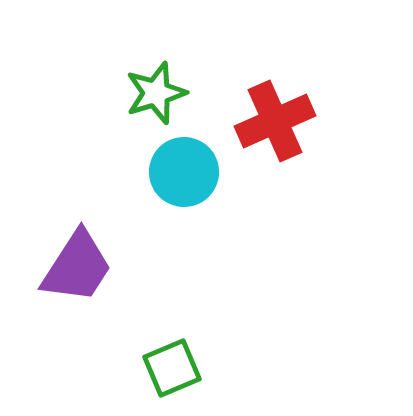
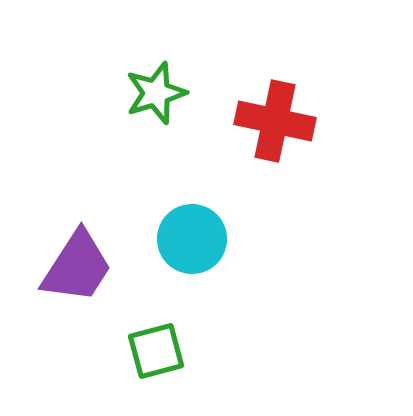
red cross: rotated 36 degrees clockwise
cyan circle: moved 8 px right, 67 px down
green square: moved 16 px left, 17 px up; rotated 8 degrees clockwise
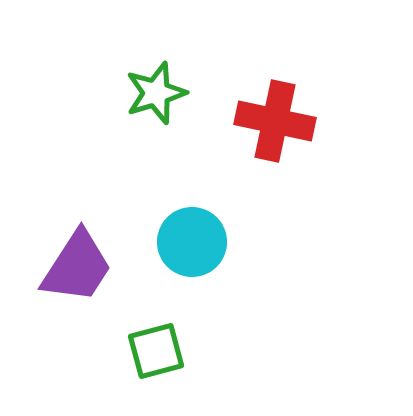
cyan circle: moved 3 px down
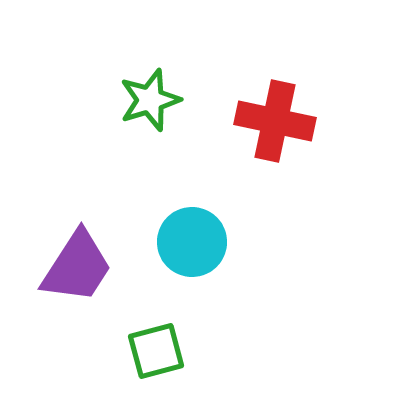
green star: moved 6 px left, 7 px down
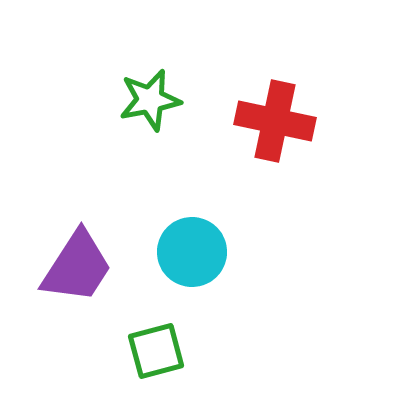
green star: rotated 6 degrees clockwise
cyan circle: moved 10 px down
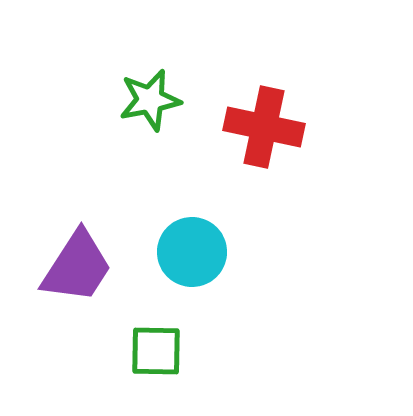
red cross: moved 11 px left, 6 px down
green square: rotated 16 degrees clockwise
